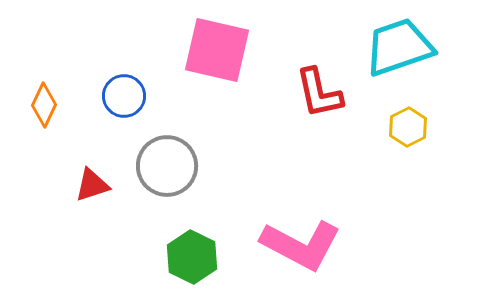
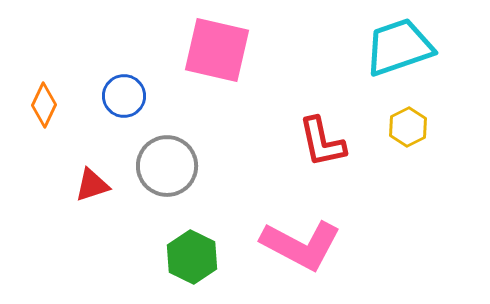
red L-shape: moved 3 px right, 49 px down
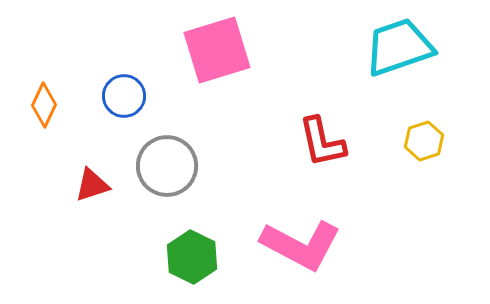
pink square: rotated 30 degrees counterclockwise
yellow hexagon: moved 16 px right, 14 px down; rotated 9 degrees clockwise
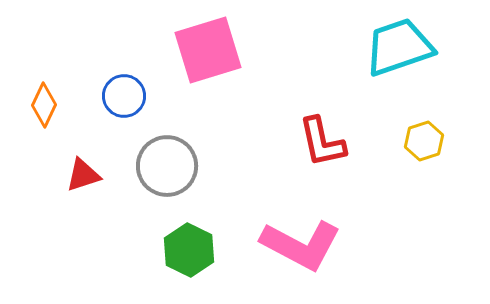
pink square: moved 9 px left
red triangle: moved 9 px left, 10 px up
green hexagon: moved 3 px left, 7 px up
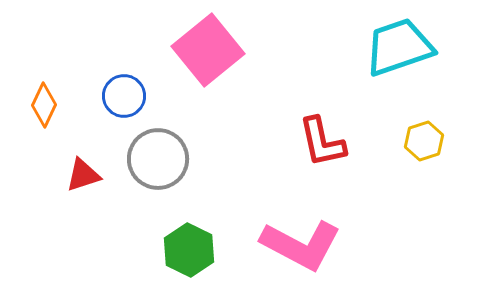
pink square: rotated 22 degrees counterclockwise
gray circle: moved 9 px left, 7 px up
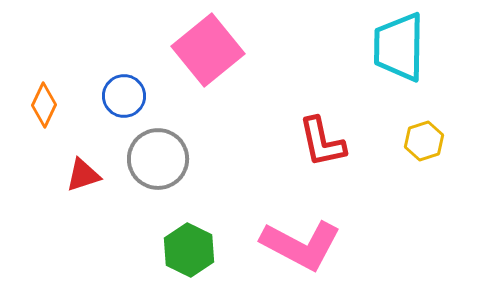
cyan trapezoid: rotated 70 degrees counterclockwise
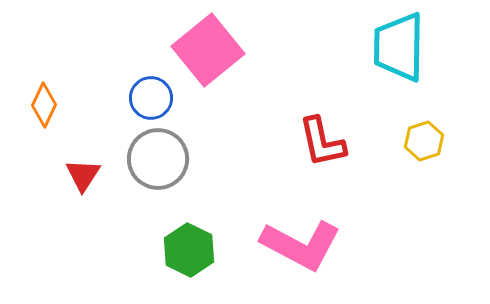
blue circle: moved 27 px right, 2 px down
red triangle: rotated 39 degrees counterclockwise
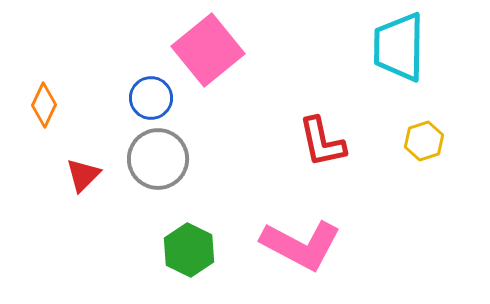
red triangle: rotated 12 degrees clockwise
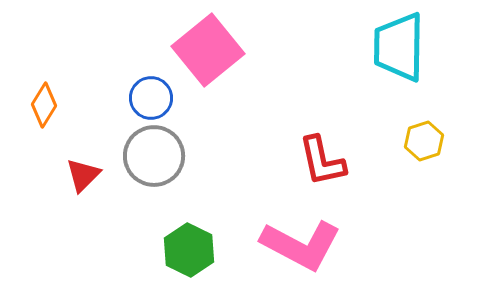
orange diamond: rotated 6 degrees clockwise
red L-shape: moved 19 px down
gray circle: moved 4 px left, 3 px up
